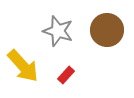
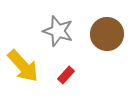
brown circle: moved 4 px down
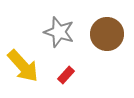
gray star: moved 1 px right, 1 px down
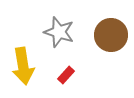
brown circle: moved 4 px right, 1 px down
yellow arrow: rotated 33 degrees clockwise
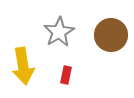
gray star: rotated 24 degrees clockwise
red rectangle: rotated 30 degrees counterclockwise
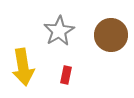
gray star: moved 1 px up
yellow arrow: moved 1 px down
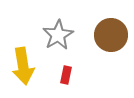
gray star: moved 1 px left, 4 px down
yellow arrow: moved 1 px up
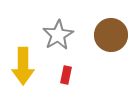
yellow arrow: rotated 9 degrees clockwise
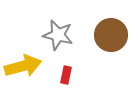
gray star: rotated 28 degrees counterclockwise
yellow arrow: rotated 105 degrees counterclockwise
